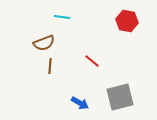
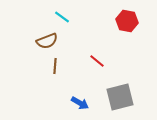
cyan line: rotated 28 degrees clockwise
brown semicircle: moved 3 px right, 2 px up
red line: moved 5 px right
brown line: moved 5 px right
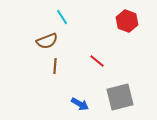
cyan line: rotated 21 degrees clockwise
red hexagon: rotated 10 degrees clockwise
blue arrow: moved 1 px down
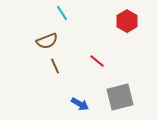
cyan line: moved 4 px up
red hexagon: rotated 10 degrees clockwise
brown line: rotated 28 degrees counterclockwise
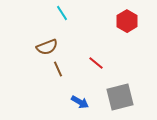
brown semicircle: moved 6 px down
red line: moved 1 px left, 2 px down
brown line: moved 3 px right, 3 px down
blue arrow: moved 2 px up
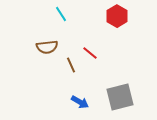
cyan line: moved 1 px left, 1 px down
red hexagon: moved 10 px left, 5 px up
brown semicircle: rotated 15 degrees clockwise
red line: moved 6 px left, 10 px up
brown line: moved 13 px right, 4 px up
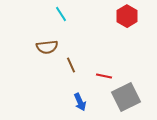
red hexagon: moved 10 px right
red line: moved 14 px right, 23 px down; rotated 28 degrees counterclockwise
gray square: moved 6 px right; rotated 12 degrees counterclockwise
blue arrow: rotated 36 degrees clockwise
